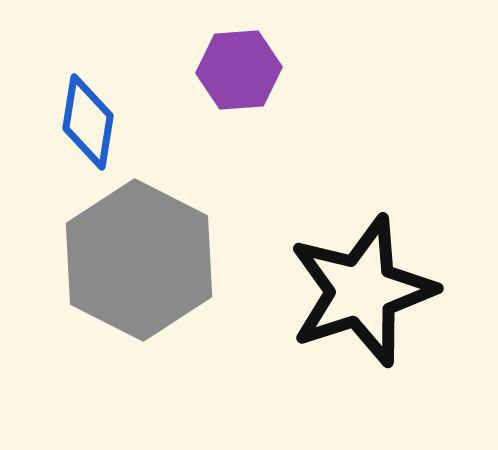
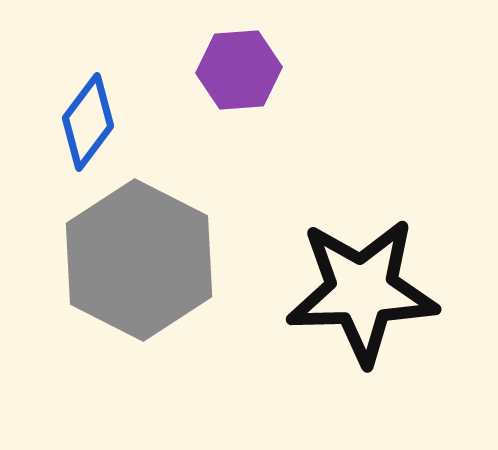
blue diamond: rotated 28 degrees clockwise
black star: rotated 16 degrees clockwise
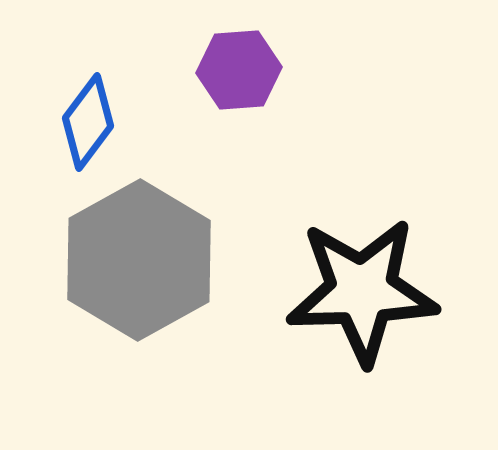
gray hexagon: rotated 4 degrees clockwise
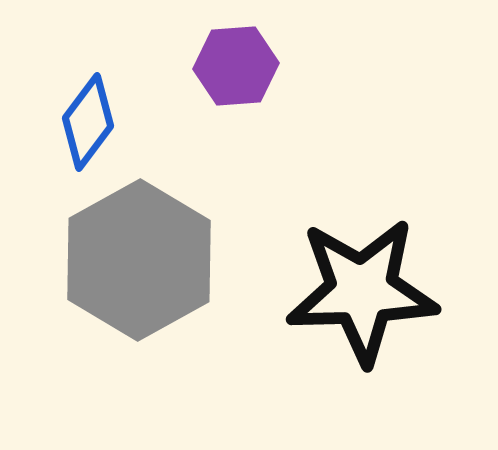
purple hexagon: moved 3 px left, 4 px up
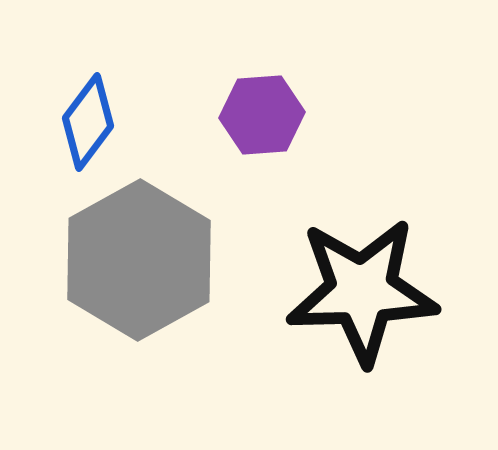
purple hexagon: moved 26 px right, 49 px down
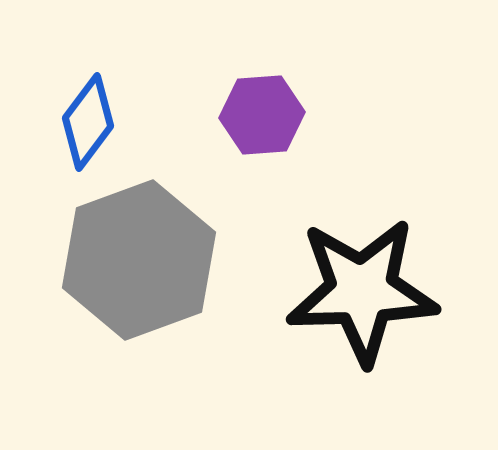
gray hexagon: rotated 9 degrees clockwise
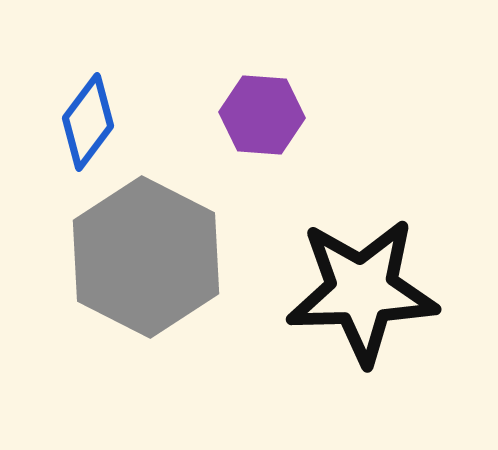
purple hexagon: rotated 8 degrees clockwise
gray hexagon: moved 7 px right, 3 px up; rotated 13 degrees counterclockwise
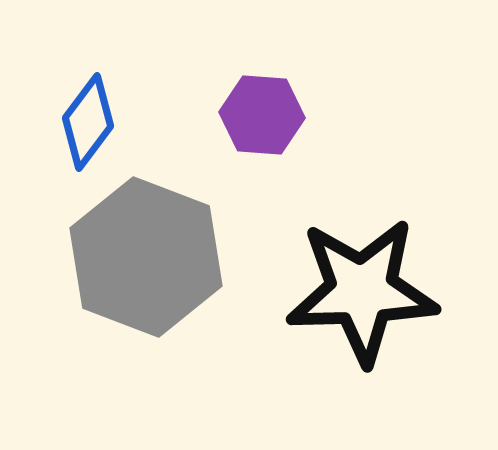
gray hexagon: rotated 6 degrees counterclockwise
